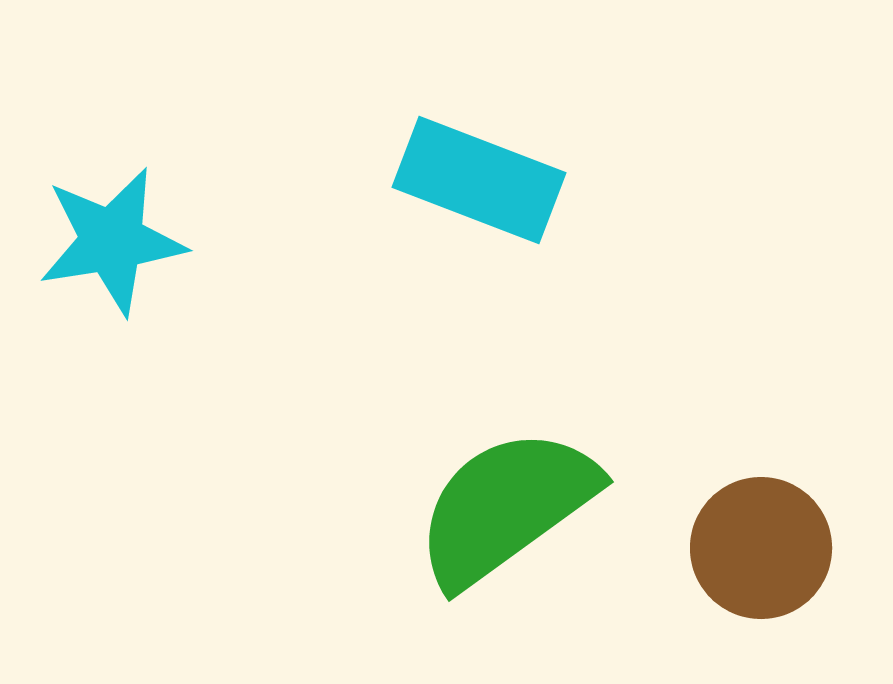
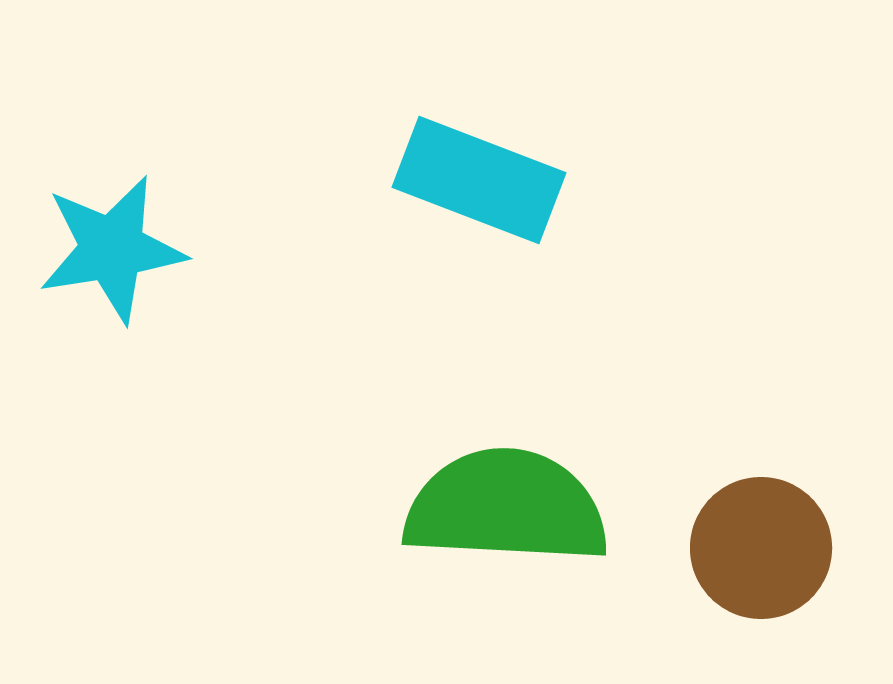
cyan star: moved 8 px down
green semicircle: rotated 39 degrees clockwise
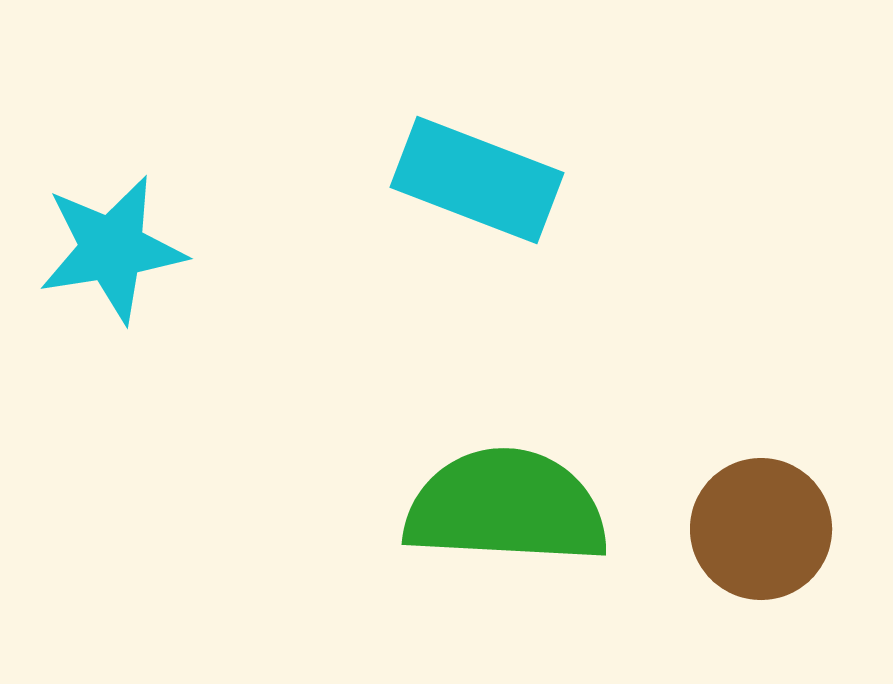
cyan rectangle: moved 2 px left
brown circle: moved 19 px up
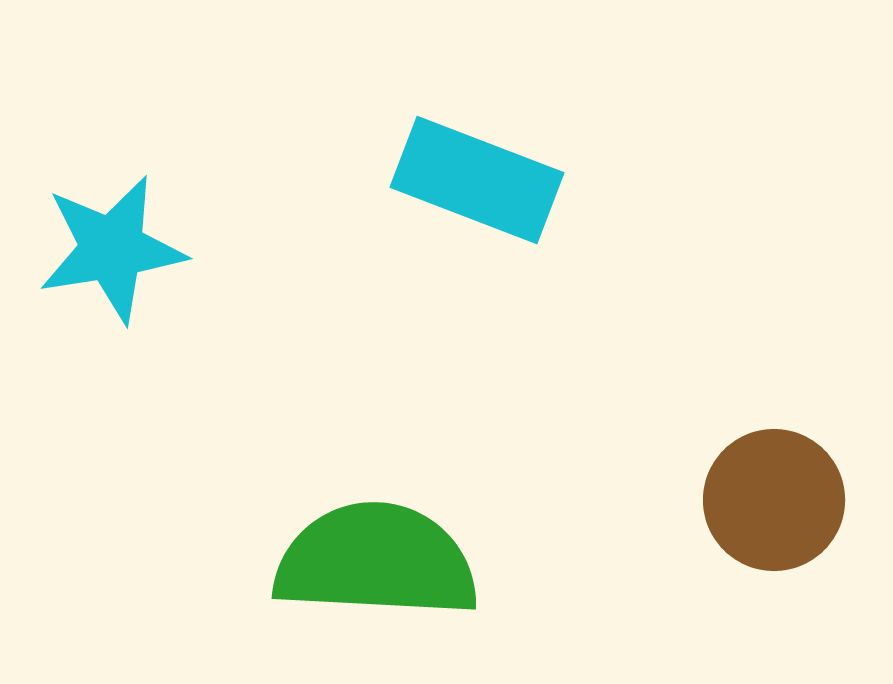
green semicircle: moved 130 px left, 54 px down
brown circle: moved 13 px right, 29 px up
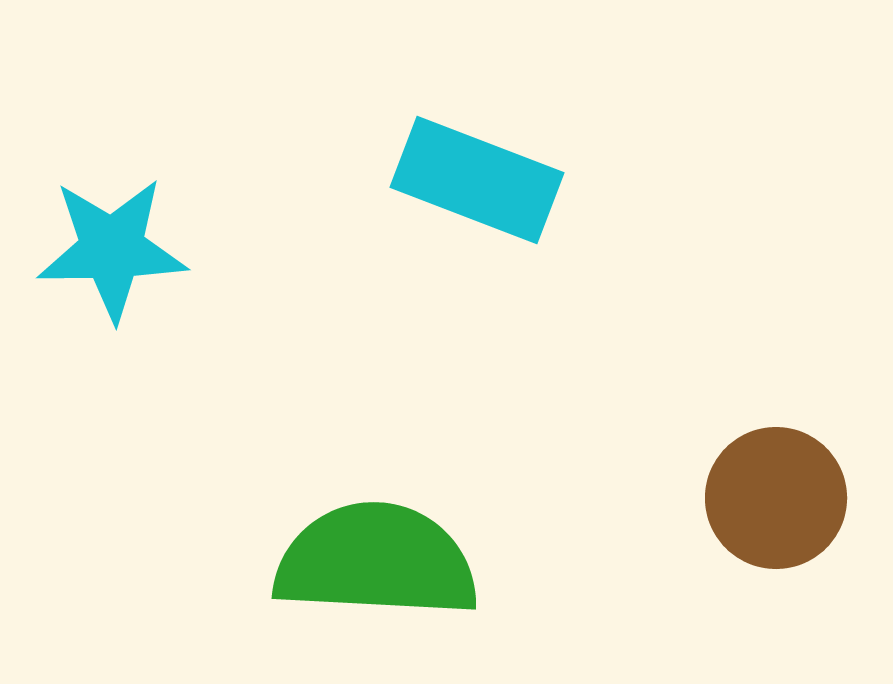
cyan star: rotated 8 degrees clockwise
brown circle: moved 2 px right, 2 px up
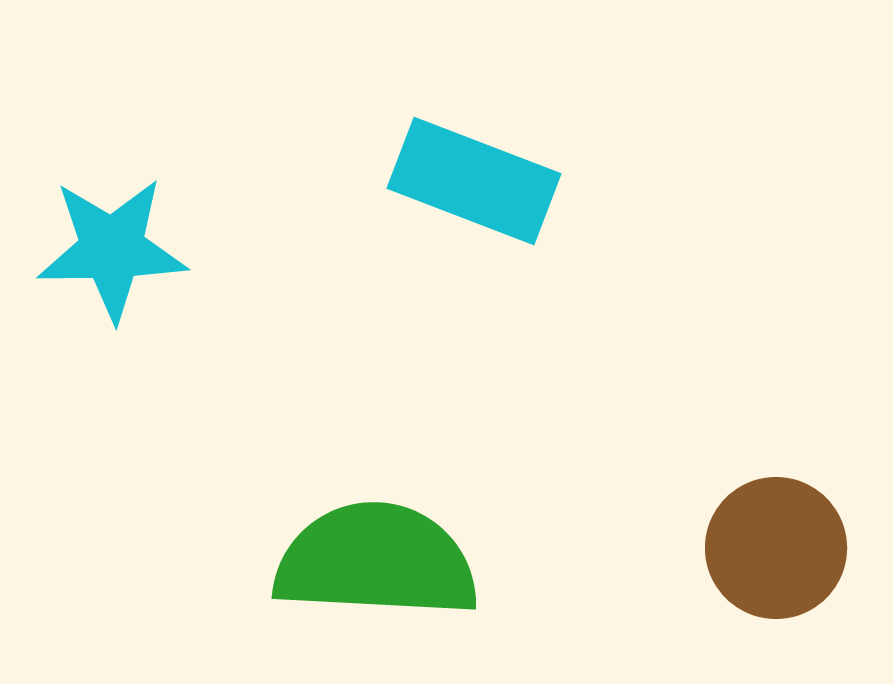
cyan rectangle: moved 3 px left, 1 px down
brown circle: moved 50 px down
